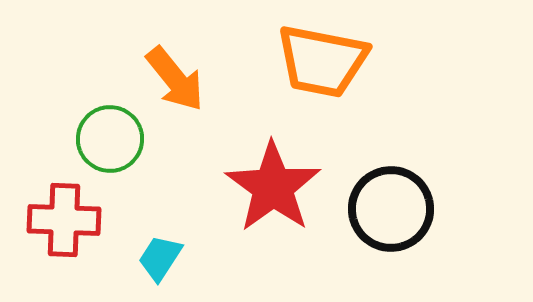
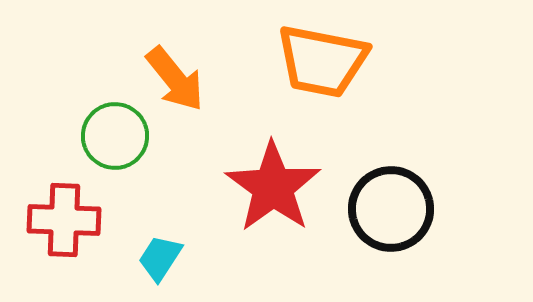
green circle: moved 5 px right, 3 px up
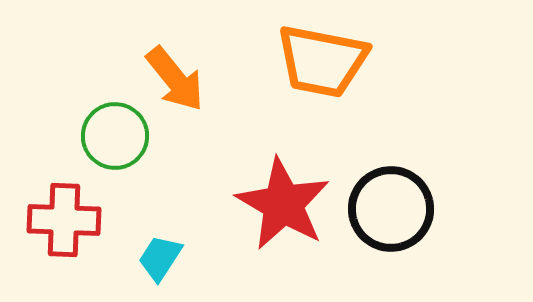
red star: moved 10 px right, 17 px down; rotated 6 degrees counterclockwise
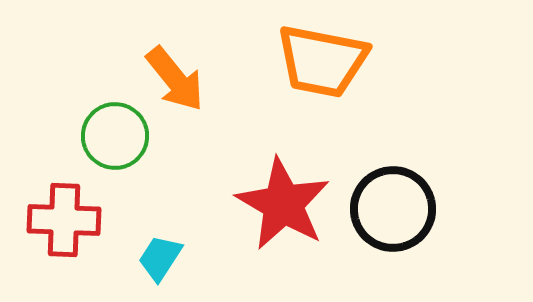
black circle: moved 2 px right
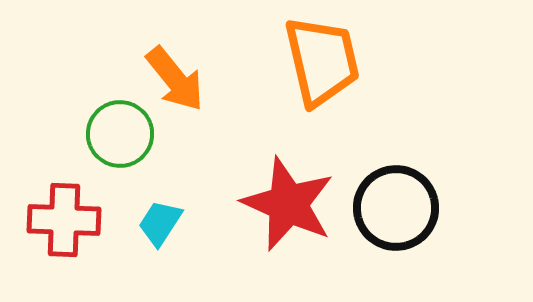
orange trapezoid: rotated 114 degrees counterclockwise
green circle: moved 5 px right, 2 px up
red star: moved 5 px right; rotated 6 degrees counterclockwise
black circle: moved 3 px right, 1 px up
cyan trapezoid: moved 35 px up
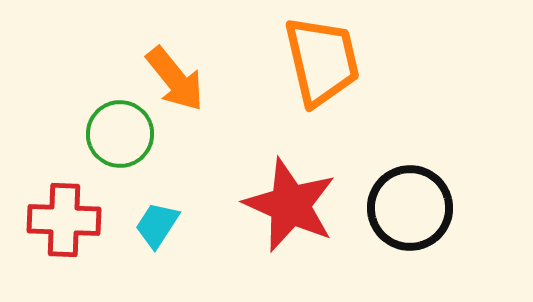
red star: moved 2 px right, 1 px down
black circle: moved 14 px right
cyan trapezoid: moved 3 px left, 2 px down
